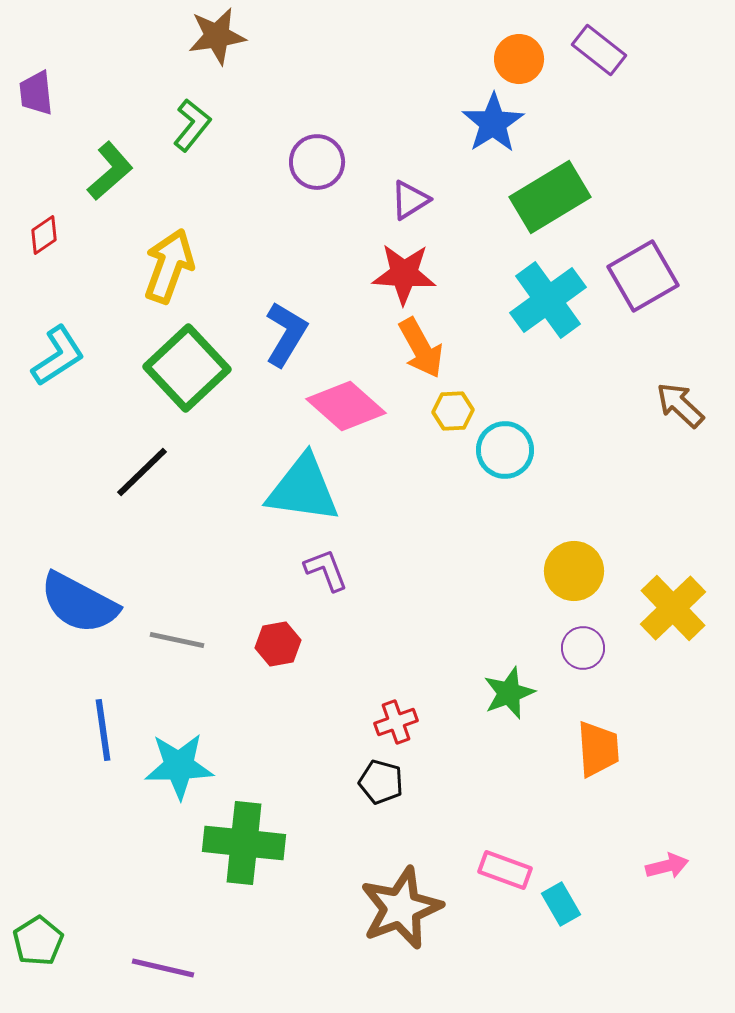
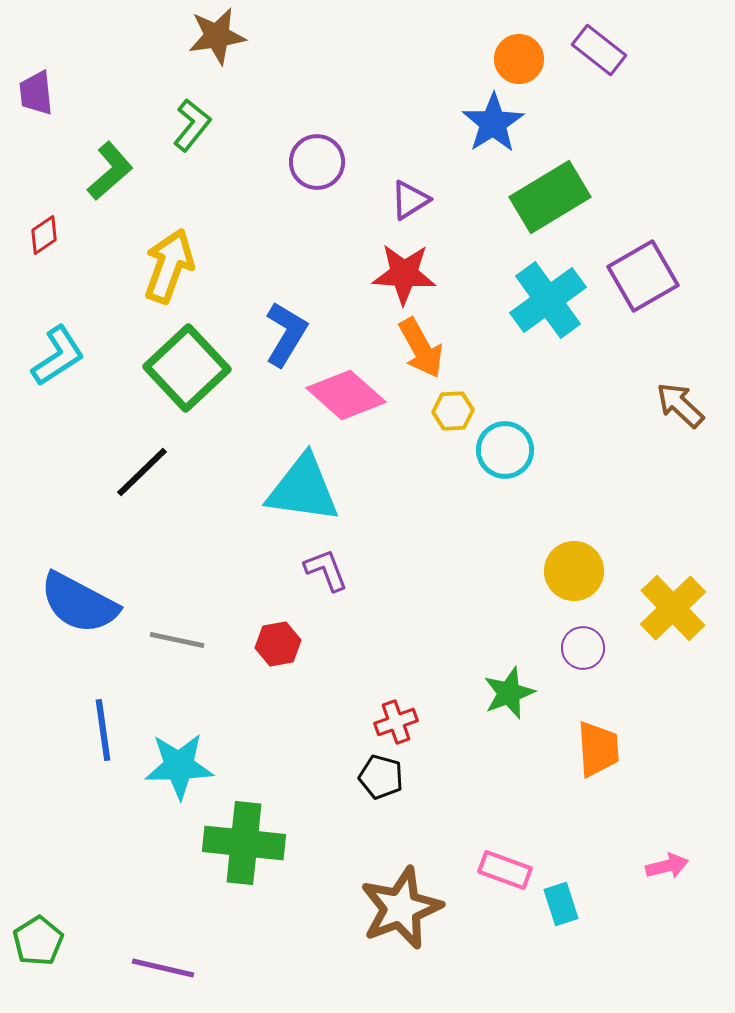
pink diamond at (346, 406): moved 11 px up
black pentagon at (381, 782): moved 5 px up
cyan rectangle at (561, 904): rotated 12 degrees clockwise
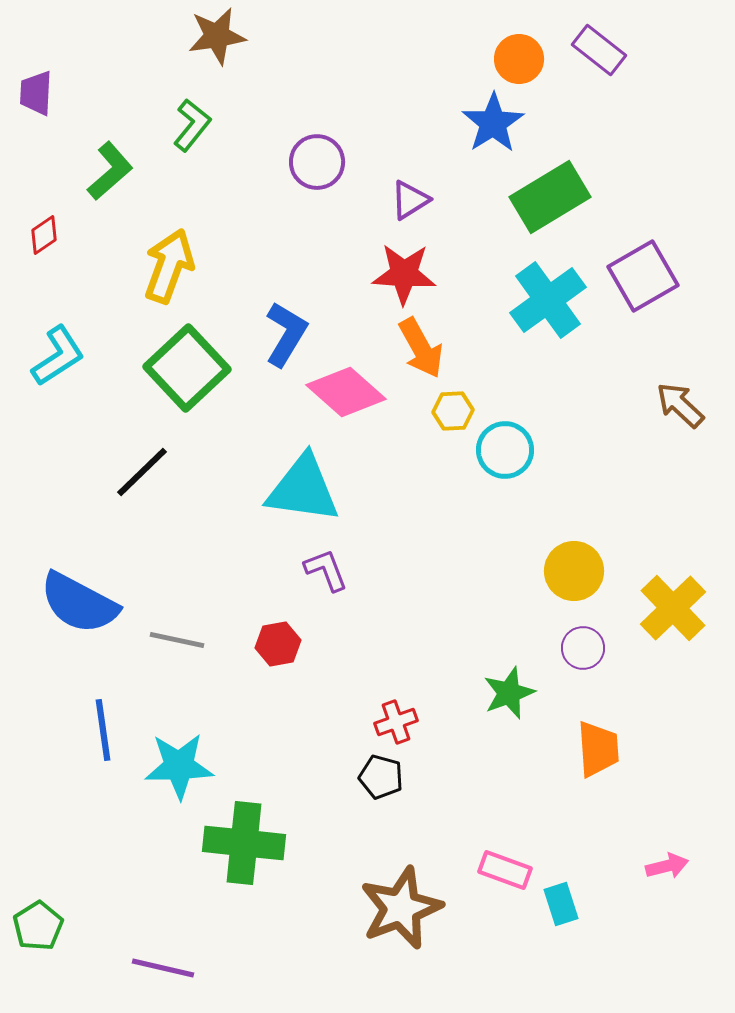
purple trapezoid at (36, 93): rotated 9 degrees clockwise
pink diamond at (346, 395): moved 3 px up
green pentagon at (38, 941): moved 15 px up
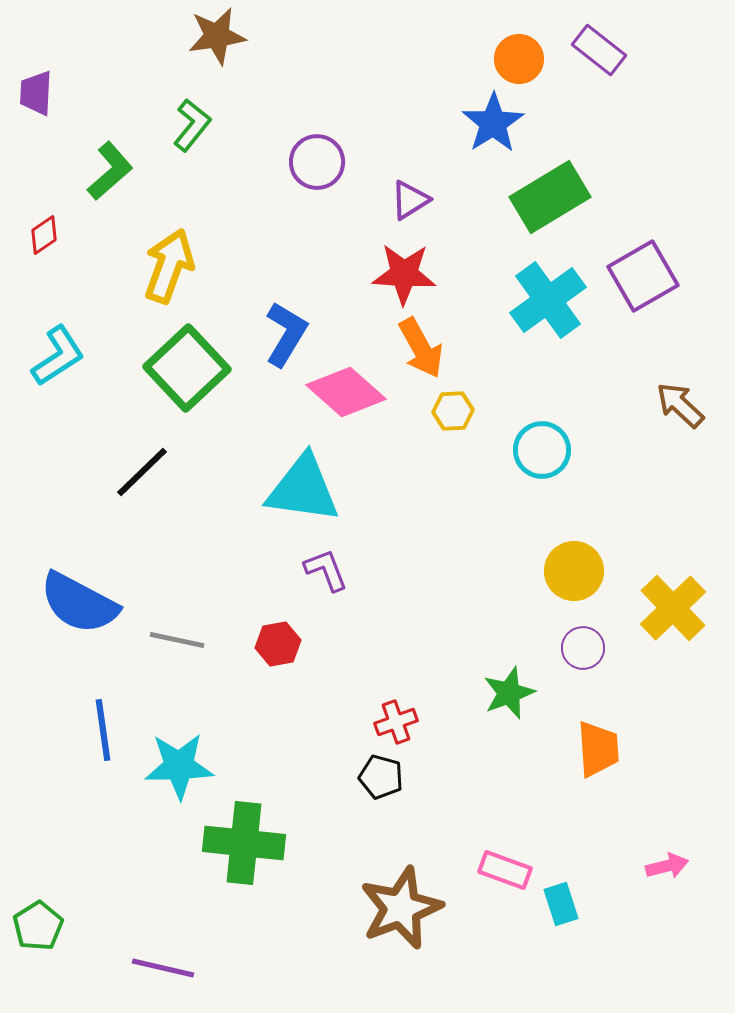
cyan circle at (505, 450): moved 37 px right
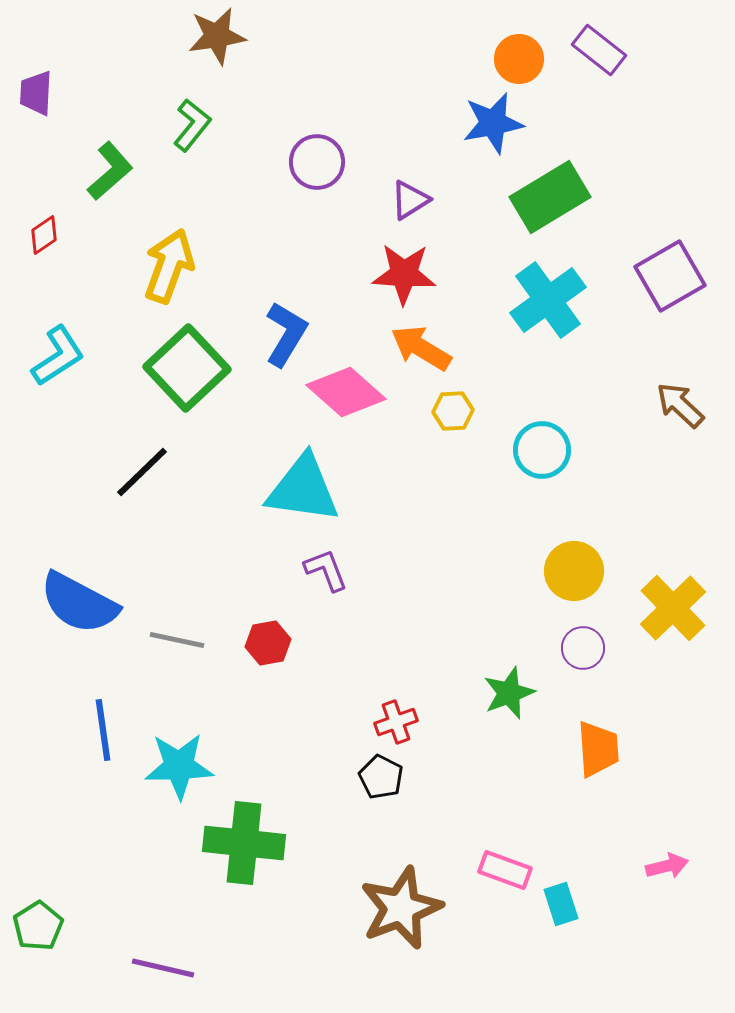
blue star at (493, 123): rotated 22 degrees clockwise
purple square at (643, 276): moved 27 px right
orange arrow at (421, 348): rotated 150 degrees clockwise
red hexagon at (278, 644): moved 10 px left, 1 px up
black pentagon at (381, 777): rotated 12 degrees clockwise
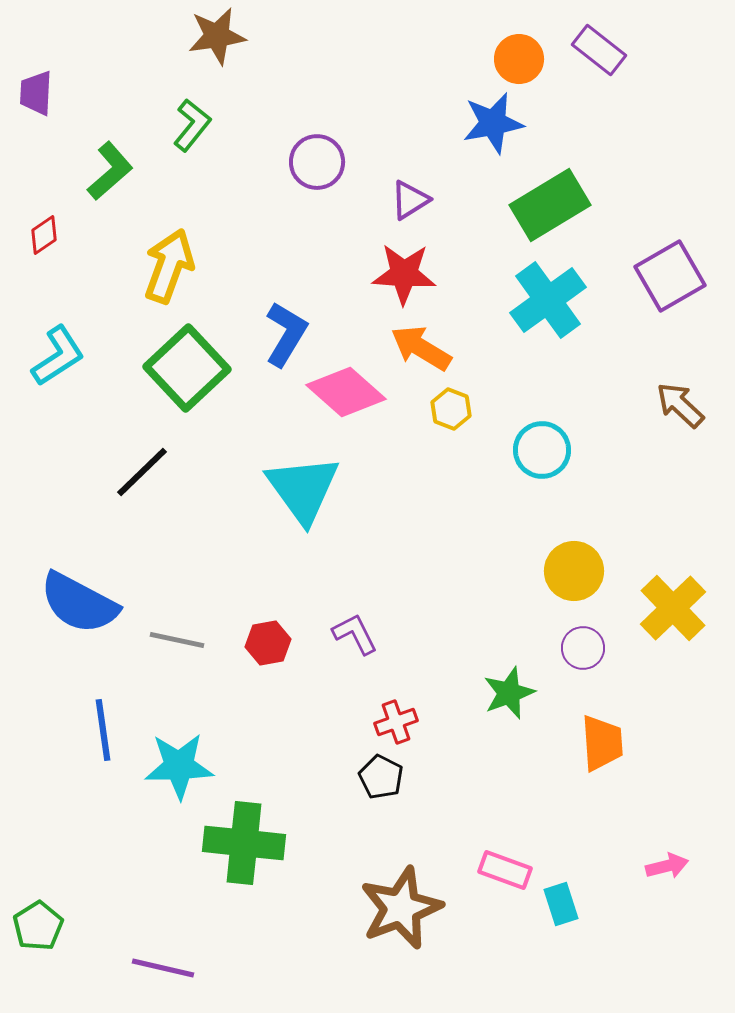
green rectangle at (550, 197): moved 8 px down
yellow hexagon at (453, 411): moved 2 px left, 2 px up; rotated 24 degrees clockwise
cyan triangle at (303, 489): rotated 46 degrees clockwise
purple L-shape at (326, 570): moved 29 px right, 64 px down; rotated 6 degrees counterclockwise
orange trapezoid at (598, 749): moved 4 px right, 6 px up
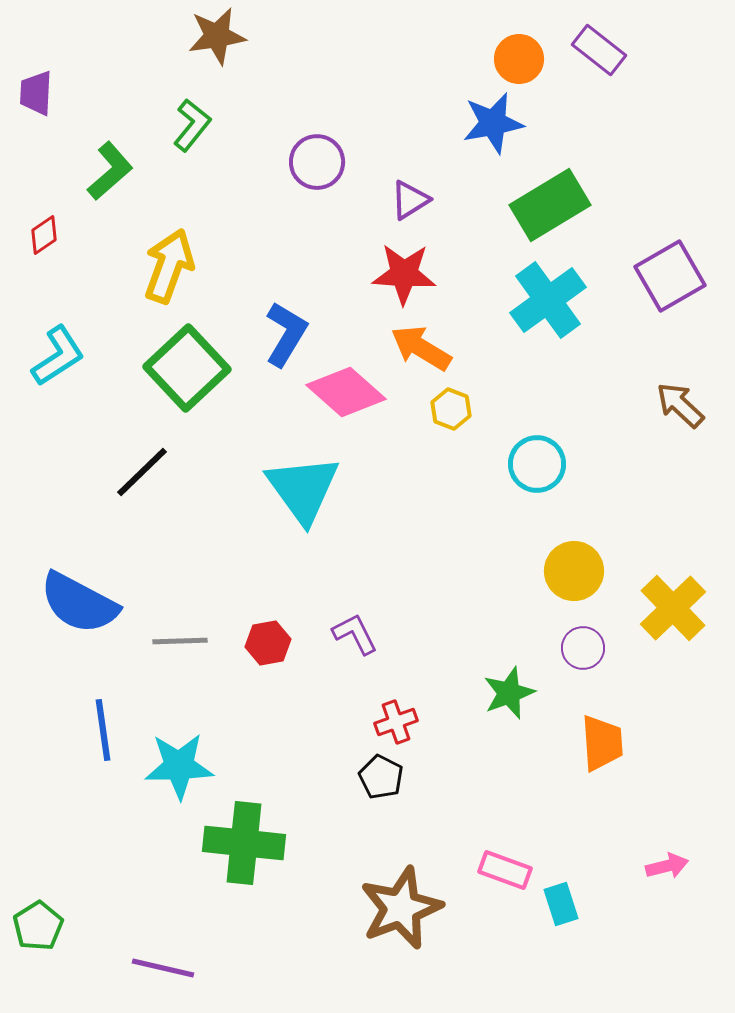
cyan circle at (542, 450): moved 5 px left, 14 px down
gray line at (177, 640): moved 3 px right, 1 px down; rotated 14 degrees counterclockwise
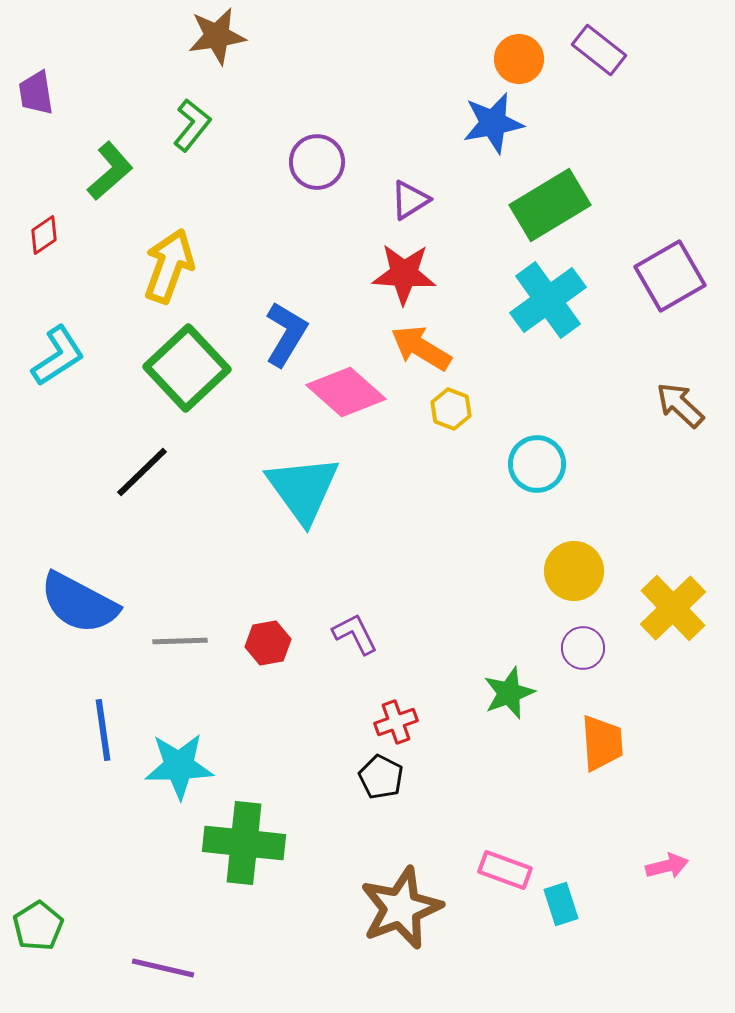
purple trapezoid at (36, 93): rotated 12 degrees counterclockwise
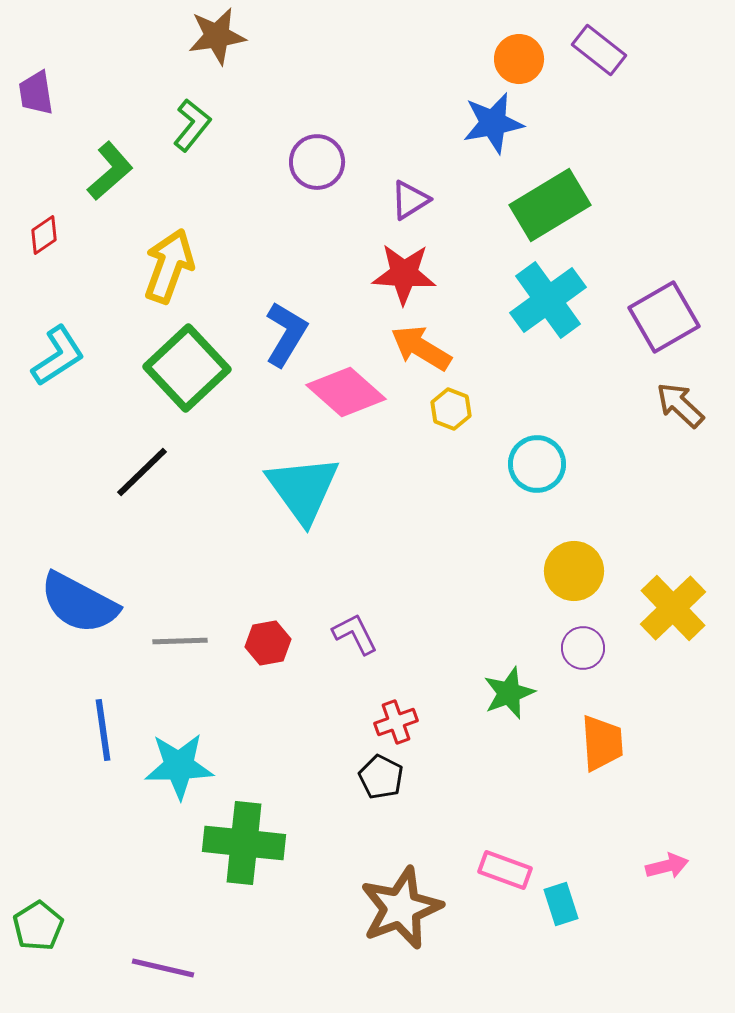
purple square at (670, 276): moved 6 px left, 41 px down
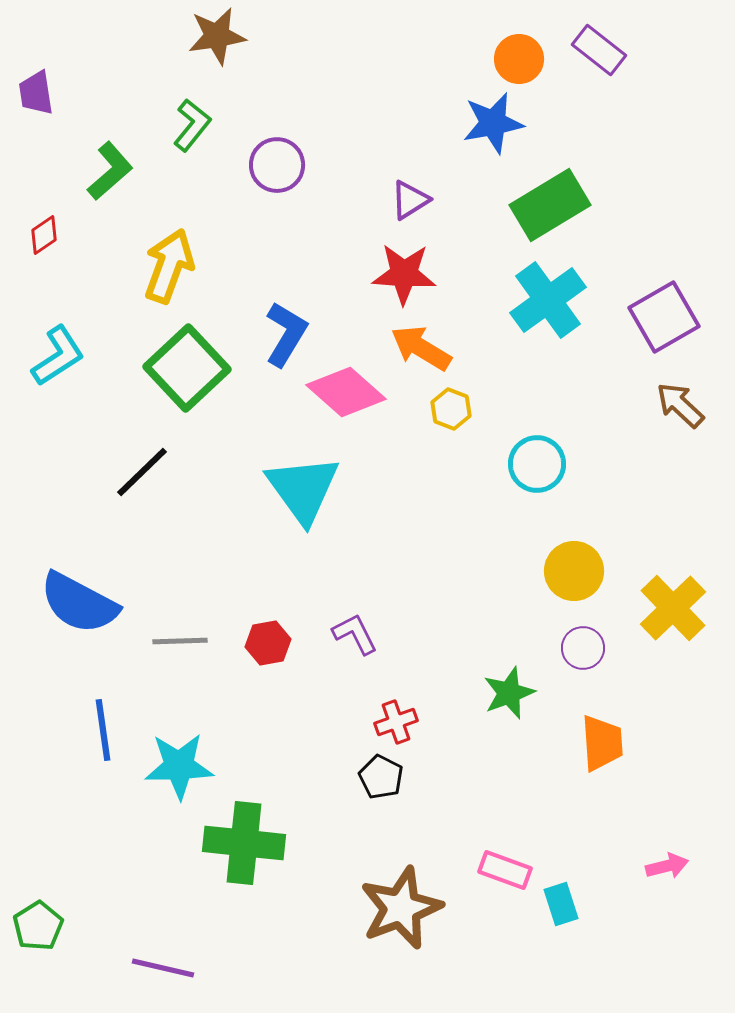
purple circle at (317, 162): moved 40 px left, 3 px down
